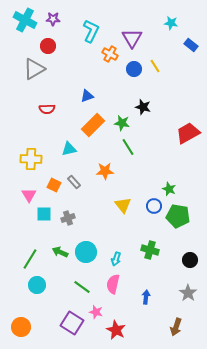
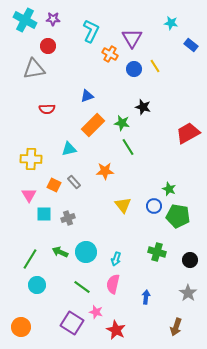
gray triangle at (34, 69): rotated 20 degrees clockwise
green cross at (150, 250): moved 7 px right, 2 px down
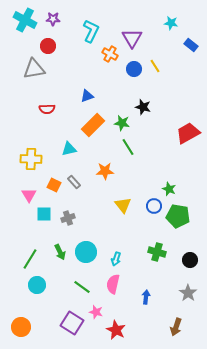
green arrow at (60, 252): rotated 140 degrees counterclockwise
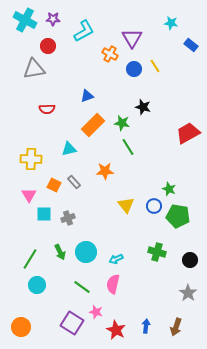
cyan L-shape at (91, 31): moved 7 px left; rotated 35 degrees clockwise
yellow triangle at (123, 205): moved 3 px right
cyan arrow at (116, 259): rotated 48 degrees clockwise
blue arrow at (146, 297): moved 29 px down
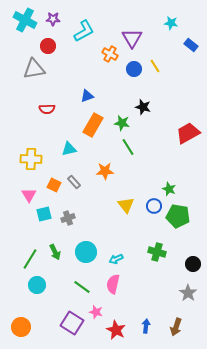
orange rectangle at (93, 125): rotated 15 degrees counterclockwise
cyan square at (44, 214): rotated 14 degrees counterclockwise
green arrow at (60, 252): moved 5 px left
black circle at (190, 260): moved 3 px right, 4 px down
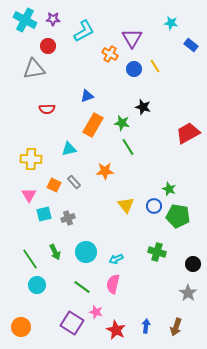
green line at (30, 259): rotated 65 degrees counterclockwise
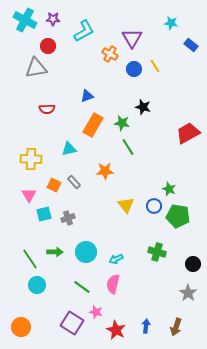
gray triangle at (34, 69): moved 2 px right, 1 px up
green arrow at (55, 252): rotated 63 degrees counterclockwise
